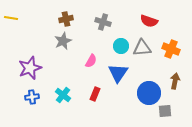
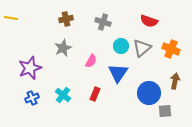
gray star: moved 7 px down
gray triangle: rotated 36 degrees counterclockwise
blue cross: moved 1 px down; rotated 16 degrees counterclockwise
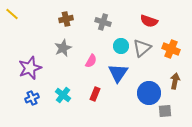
yellow line: moved 1 px right, 4 px up; rotated 32 degrees clockwise
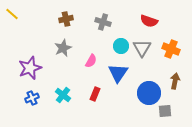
gray triangle: rotated 18 degrees counterclockwise
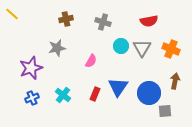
red semicircle: rotated 30 degrees counterclockwise
gray star: moved 6 px left; rotated 12 degrees clockwise
purple star: moved 1 px right
blue triangle: moved 14 px down
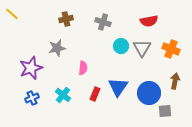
pink semicircle: moved 8 px left, 7 px down; rotated 24 degrees counterclockwise
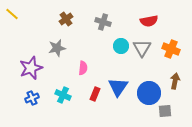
brown cross: rotated 24 degrees counterclockwise
cyan cross: rotated 14 degrees counterclockwise
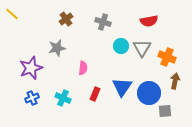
orange cross: moved 4 px left, 8 px down
blue triangle: moved 4 px right
cyan cross: moved 3 px down
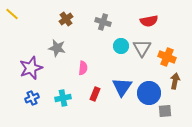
gray star: rotated 24 degrees clockwise
cyan cross: rotated 35 degrees counterclockwise
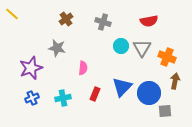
blue triangle: rotated 10 degrees clockwise
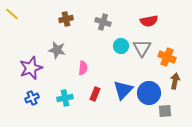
brown cross: rotated 24 degrees clockwise
gray star: moved 2 px down
blue triangle: moved 1 px right, 3 px down
cyan cross: moved 2 px right
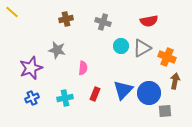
yellow line: moved 2 px up
gray triangle: rotated 30 degrees clockwise
